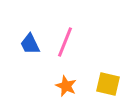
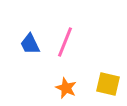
orange star: moved 2 px down
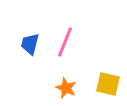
blue trapezoid: rotated 40 degrees clockwise
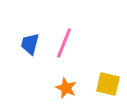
pink line: moved 1 px left, 1 px down
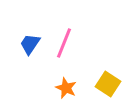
blue trapezoid: rotated 20 degrees clockwise
yellow square: rotated 20 degrees clockwise
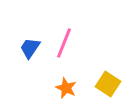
blue trapezoid: moved 4 px down
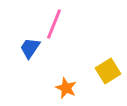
pink line: moved 10 px left, 19 px up
yellow square: moved 13 px up; rotated 25 degrees clockwise
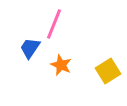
orange star: moved 5 px left, 23 px up
